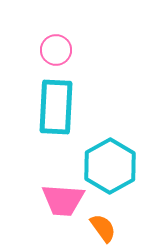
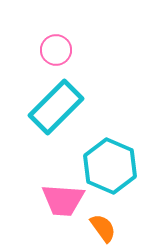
cyan rectangle: rotated 42 degrees clockwise
cyan hexagon: rotated 8 degrees counterclockwise
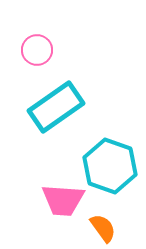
pink circle: moved 19 px left
cyan rectangle: rotated 10 degrees clockwise
cyan hexagon: rotated 4 degrees counterclockwise
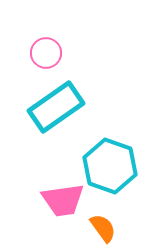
pink circle: moved 9 px right, 3 px down
pink trapezoid: rotated 12 degrees counterclockwise
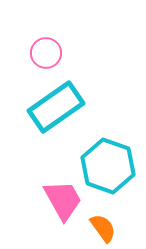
cyan hexagon: moved 2 px left
pink trapezoid: rotated 111 degrees counterclockwise
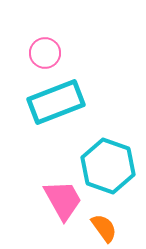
pink circle: moved 1 px left
cyan rectangle: moved 5 px up; rotated 14 degrees clockwise
orange semicircle: moved 1 px right
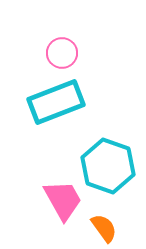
pink circle: moved 17 px right
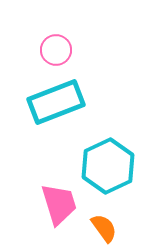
pink circle: moved 6 px left, 3 px up
cyan hexagon: rotated 16 degrees clockwise
pink trapezoid: moved 4 px left, 4 px down; rotated 12 degrees clockwise
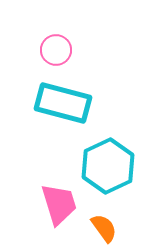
cyan rectangle: moved 7 px right, 1 px down; rotated 36 degrees clockwise
